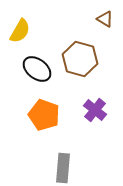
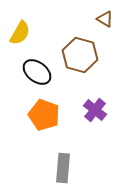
yellow semicircle: moved 2 px down
brown hexagon: moved 4 px up
black ellipse: moved 3 px down
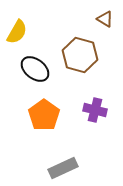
yellow semicircle: moved 3 px left, 1 px up
black ellipse: moved 2 px left, 3 px up
purple cross: rotated 25 degrees counterclockwise
orange pentagon: rotated 16 degrees clockwise
gray rectangle: rotated 60 degrees clockwise
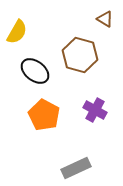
black ellipse: moved 2 px down
purple cross: rotated 15 degrees clockwise
orange pentagon: rotated 8 degrees counterclockwise
gray rectangle: moved 13 px right
